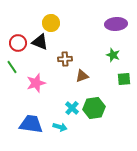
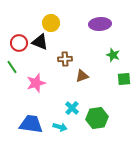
purple ellipse: moved 16 px left
red circle: moved 1 px right
green hexagon: moved 3 px right, 10 px down
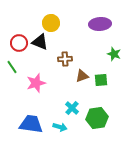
green star: moved 1 px right, 1 px up
green square: moved 23 px left, 1 px down
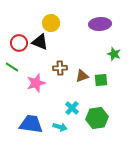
brown cross: moved 5 px left, 9 px down
green line: rotated 24 degrees counterclockwise
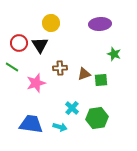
black triangle: moved 3 px down; rotated 36 degrees clockwise
brown triangle: moved 2 px right, 2 px up
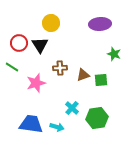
brown triangle: moved 1 px left, 1 px down
cyan arrow: moved 3 px left
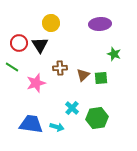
brown triangle: rotated 24 degrees counterclockwise
green square: moved 2 px up
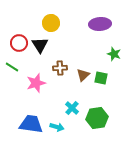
green square: rotated 16 degrees clockwise
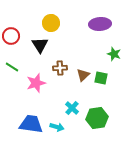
red circle: moved 8 px left, 7 px up
